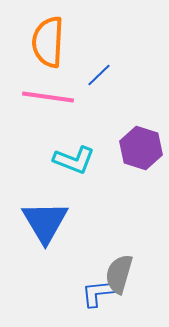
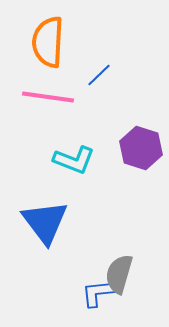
blue triangle: rotated 6 degrees counterclockwise
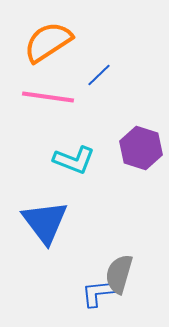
orange semicircle: rotated 54 degrees clockwise
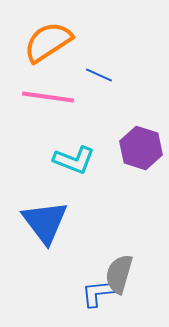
blue line: rotated 68 degrees clockwise
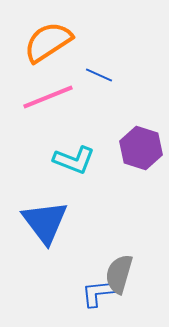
pink line: rotated 30 degrees counterclockwise
